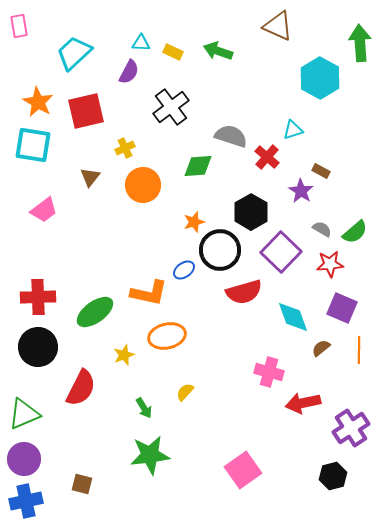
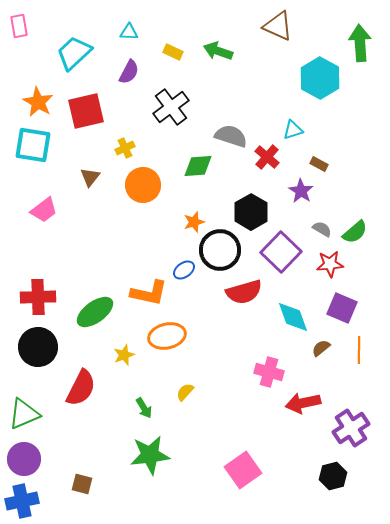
cyan triangle at (141, 43): moved 12 px left, 11 px up
brown rectangle at (321, 171): moved 2 px left, 7 px up
blue cross at (26, 501): moved 4 px left
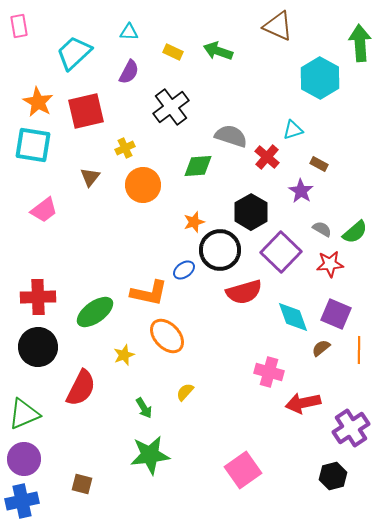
purple square at (342, 308): moved 6 px left, 6 px down
orange ellipse at (167, 336): rotated 60 degrees clockwise
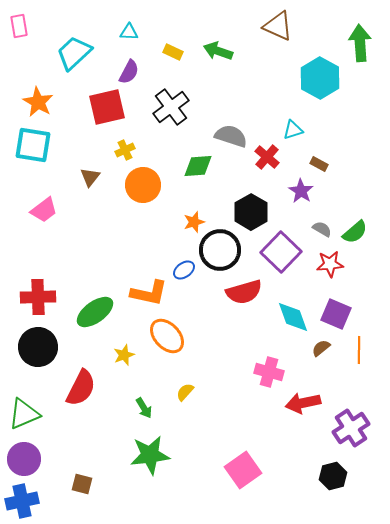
red square at (86, 111): moved 21 px right, 4 px up
yellow cross at (125, 148): moved 2 px down
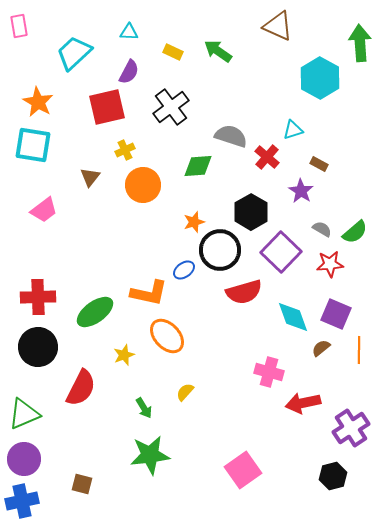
green arrow at (218, 51): rotated 16 degrees clockwise
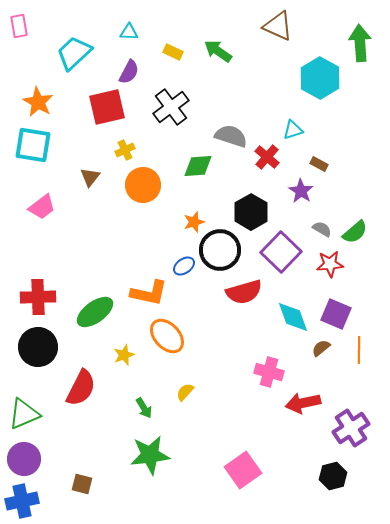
pink trapezoid at (44, 210): moved 2 px left, 3 px up
blue ellipse at (184, 270): moved 4 px up
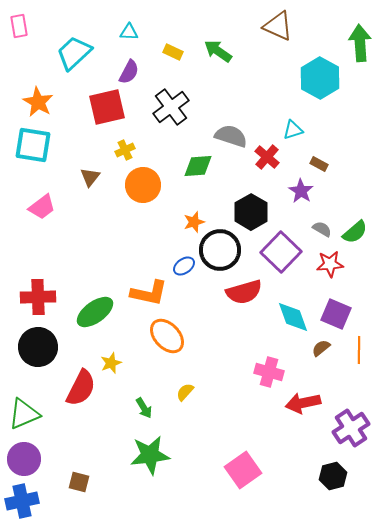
yellow star at (124, 355): moved 13 px left, 8 px down
brown square at (82, 484): moved 3 px left, 2 px up
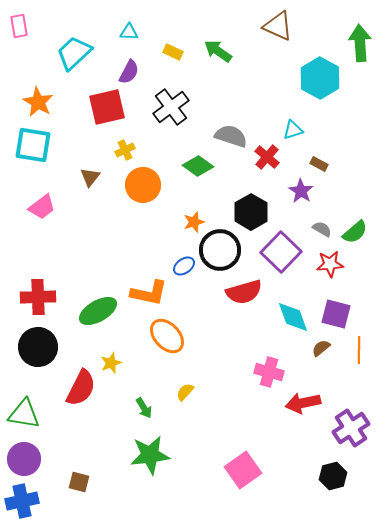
green diamond at (198, 166): rotated 40 degrees clockwise
green ellipse at (95, 312): moved 3 px right, 1 px up; rotated 6 degrees clockwise
purple square at (336, 314): rotated 8 degrees counterclockwise
green triangle at (24, 414): rotated 32 degrees clockwise
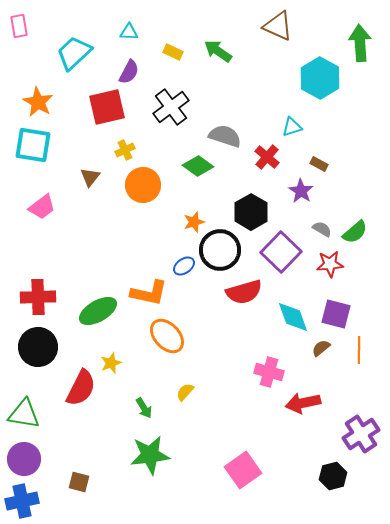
cyan triangle at (293, 130): moved 1 px left, 3 px up
gray semicircle at (231, 136): moved 6 px left
purple cross at (351, 428): moved 10 px right, 6 px down
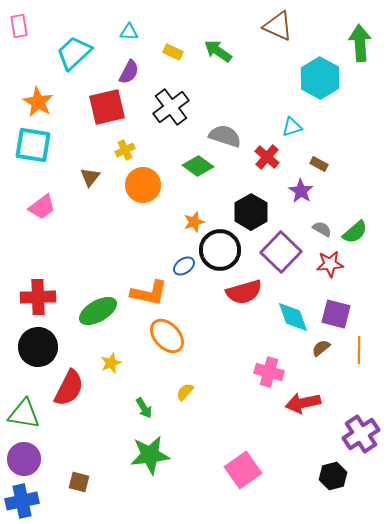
red semicircle at (81, 388): moved 12 px left
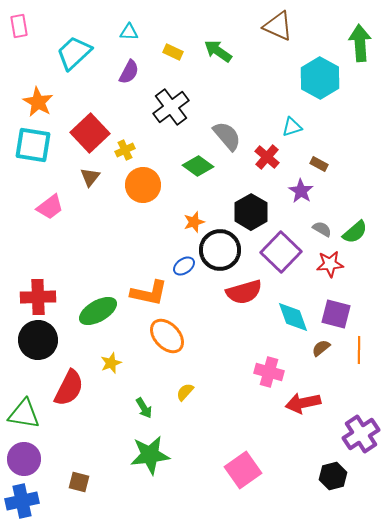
red square at (107, 107): moved 17 px left, 26 px down; rotated 30 degrees counterclockwise
gray semicircle at (225, 136): moved 2 px right; rotated 32 degrees clockwise
pink trapezoid at (42, 207): moved 8 px right
black circle at (38, 347): moved 7 px up
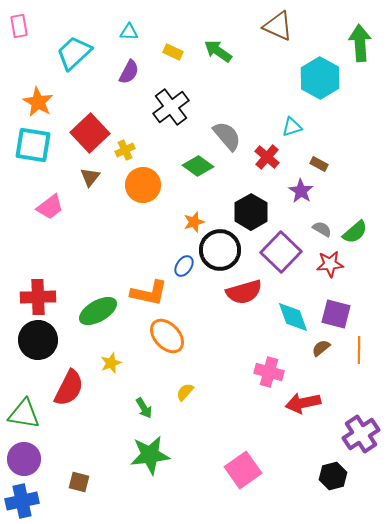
blue ellipse at (184, 266): rotated 20 degrees counterclockwise
